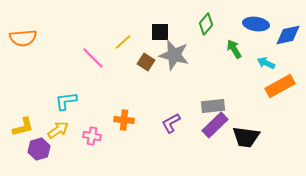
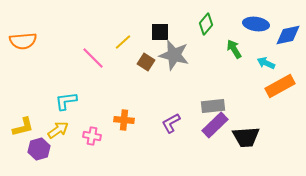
orange semicircle: moved 3 px down
black trapezoid: rotated 12 degrees counterclockwise
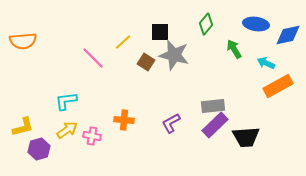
orange rectangle: moved 2 px left
yellow arrow: moved 9 px right
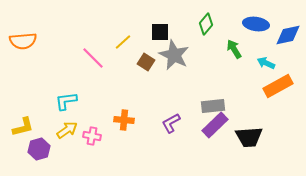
gray star: rotated 12 degrees clockwise
black trapezoid: moved 3 px right
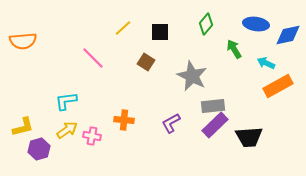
yellow line: moved 14 px up
gray star: moved 18 px right, 21 px down
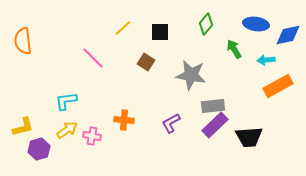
orange semicircle: rotated 88 degrees clockwise
cyan arrow: moved 3 px up; rotated 30 degrees counterclockwise
gray star: moved 1 px left, 1 px up; rotated 16 degrees counterclockwise
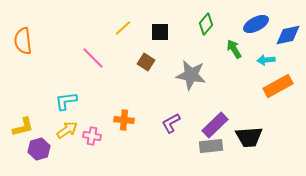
blue ellipse: rotated 35 degrees counterclockwise
gray rectangle: moved 2 px left, 40 px down
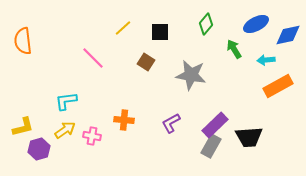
yellow arrow: moved 2 px left
gray rectangle: rotated 55 degrees counterclockwise
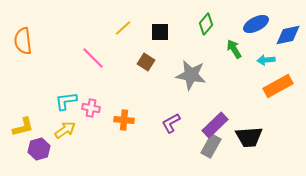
pink cross: moved 1 px left, 28 px up
